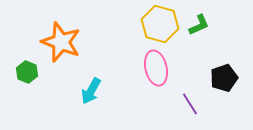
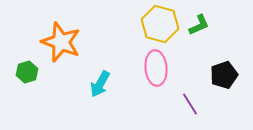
pink ellipse: rotated 8 degrees clockwise
green hexagon: rotated 20 degrees clockwise
black pentagon: moved 3 px up
cyan arrow: moved 9 px right, 7 px up
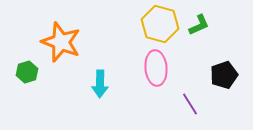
cyan arrow: rotated 28 degrees counterclockwise
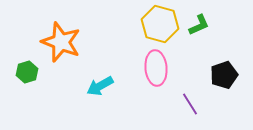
cyan arrow: moved 2 px down; rotated 60 degrees clockwise
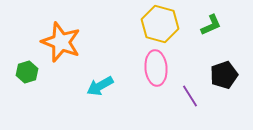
green L-shape: moved 12 px right
purple line: moved 8 px up
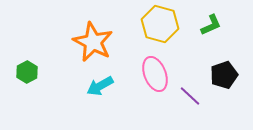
orange star: moved 32 px right; rotated 6 degrees clockwise
pink ellipse: moved 1 px left, 6 px down; rotated 16 degrees counterclockwise
green hexagon: rotated 10 degrees counterclockwise
purple line: rotated 15 degrees counterclockwise
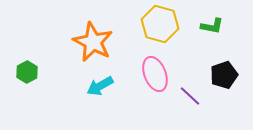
green L-shape: moved 1 px right, 1 px down; rotated 35 degrees clockwise
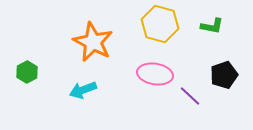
pink ellipse: rotated 60 degrees counterclockwise
cyan arrow: moved 17 px left, 4 px down; rotated 8 degrees clockwise
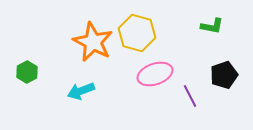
yellow hexagon: moved 23 px left, 9 px down
pink ellipse: rotated 28 degrees counterclockwise
cyan arrow: moved 2 px left, 1 px down
purple line: rotated 20 degrees clockwise
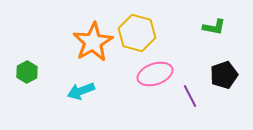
green L-shape: moved 2 px right, 1 px down
orange star: rotated 15 degrees clockwise
